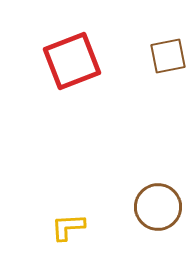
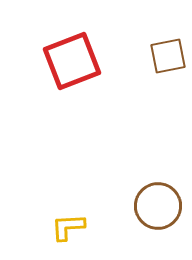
brown circle: moved 1 px up
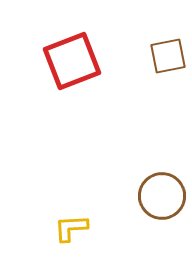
brown circle: moved 4 px right, 10 px up
yellow L-shape: moved 3 px right, 1 px down
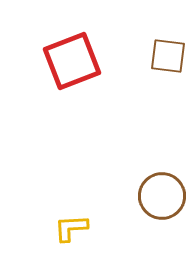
brown square: rotated 18 degrees clockwise
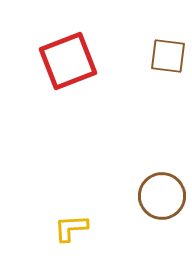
red square: moved 4 px left
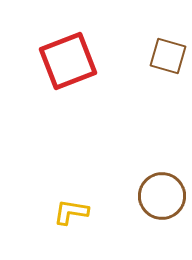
brown square: rotated 9 degrees clockwise
yellow L-shape: moved 16 px up; rotated 12 degrees clockwise
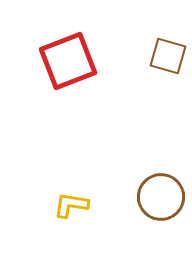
brown circle: moved 1 px left, 1 px down
yellow L-shape: moved 7 px up
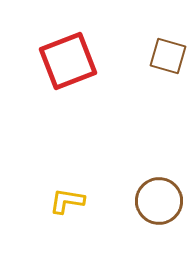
brown circle: moved 2 px left, 4 px down
yellow L-shape: moved 4 px left, 4 px up
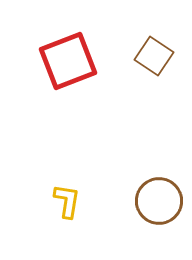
brown square: moved 14 px left; rotated 18 degrees clockwise
yellow L-shape: rotated 90 degrees clockwise
